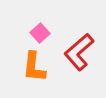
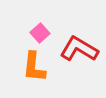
red L-shape: moved 3 px up; rotated 72 degrees clockwise
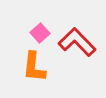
red L-shape: moved 2 px left, 7 px up; rotated 15 degrees clockwise
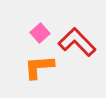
orange L-shape: moved 5 px right; rotated 80 degrees clockwise
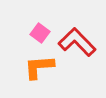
pink square: rotated 12 degrees counterclockwise
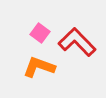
orange L-shape: rotated 24 degrees clockwise
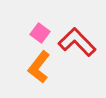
orange L-shape: rotated 72 degrees counterclockwise
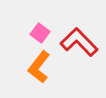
red L-shape: moved 2 px right
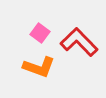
orange L-shape: rotated 108 degrees counterclockwise
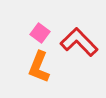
orange L-shape: rotated 92 degrees clockwise
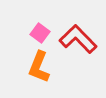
red L-shape: moved 1 px left, 3 px up
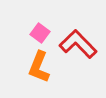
red L-shape: moved 5 px down
